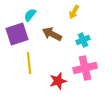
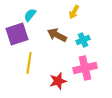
brown arrow: moved 5 px right, 1 px down
yellow line: rotated 15 degrees clockwise
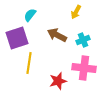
yellow arrow: moved 2 px right
purple square: moved 4 px down
pink cross: moved 1 px left; rotated 20 degrees clockwise
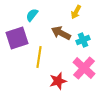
cyan semicircle: moved 2 px right
brown arrow: moved 4 px right, 2 px up
yellow line: moved 10 px right, 6 px up
pink cross: rotated 35 degrees clockwise
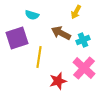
cyan semicircle: rotated 112 degrees counterclockwise
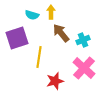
yellow arrow: moved 25 px left; rotated 152 degrees clockwise
brown arrow: rotated 24 degrees clockwise
red star: moved 3 px left
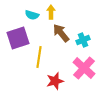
purple square: moved 1 px right
